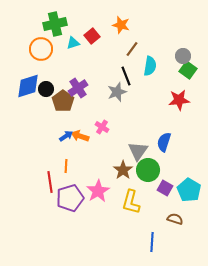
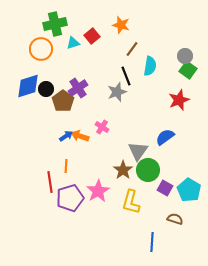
gray circle: moved 2 px right
red star: rotated 15 degrees counterclockwise
blue semicircle: moved 1 px right, 5 px up; rotated 36 degrees clockwise
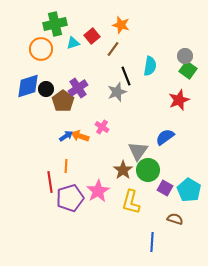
brown line: moved 19 px left
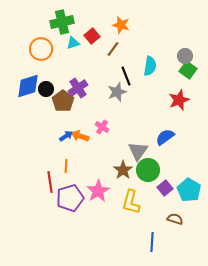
green cross: moved 7 px right, 2 px up
purple square: rotated 21 degrees clockwise
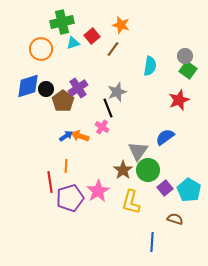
black line: moved 18 px left, 32 px down
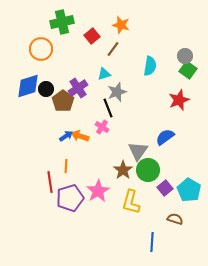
cyan triangle: moved 31 px right, 31 px down
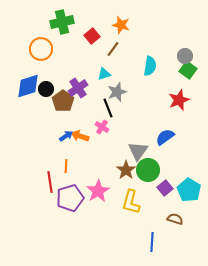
brown star: moved 3 px right
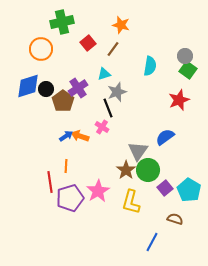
red square: moved 4 px left, 7 px down
blue line: rotated 24 degrees clockwise
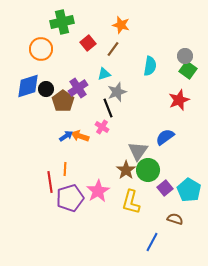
orange line: moved 1 px left, 3 px down
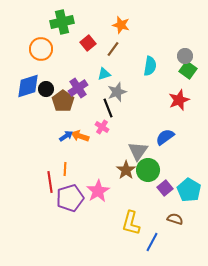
yellow L-shape: moved 21 px down
